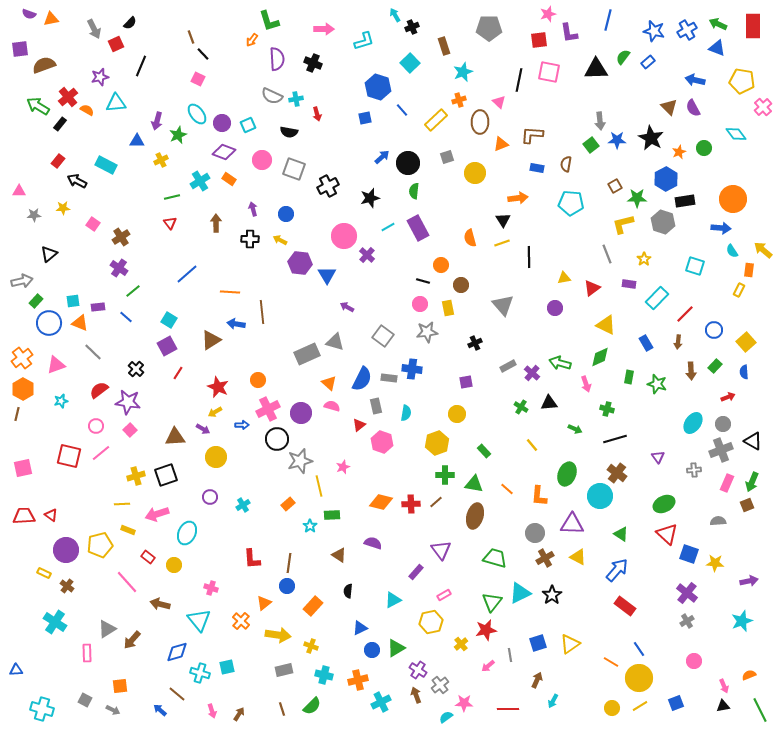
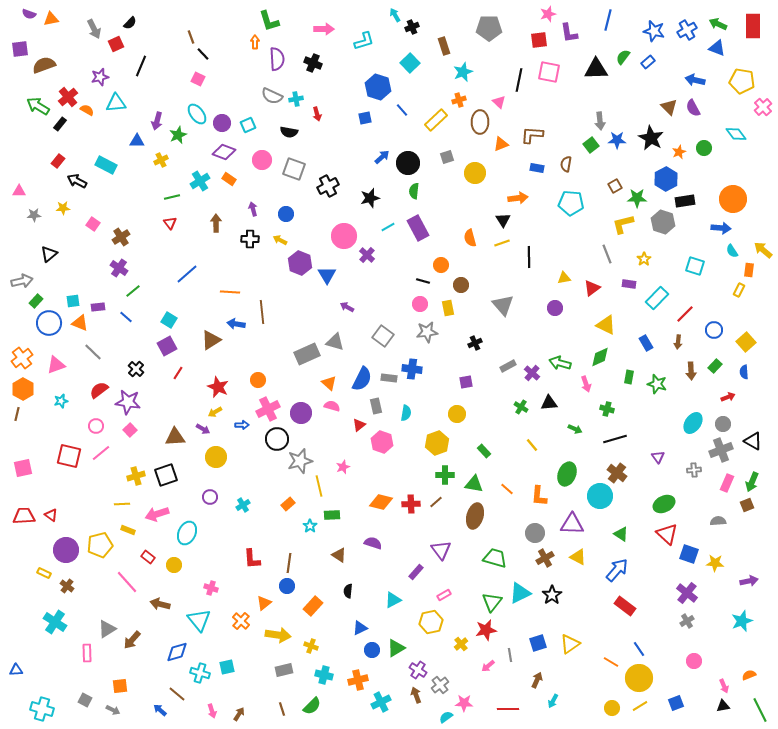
orange arrow at (252, 40): moved 3 px right, 2 px down; rotated 144 degrees clockwise
purple hexagon at (300, 263): rotated 15 degrees clockwise
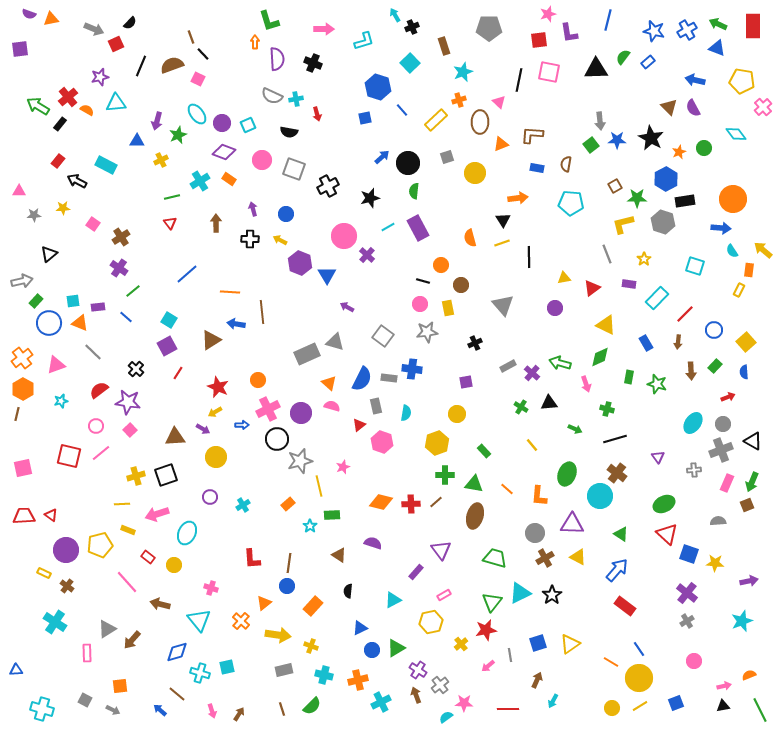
gray arrow at (94, 29): rotated 42 degrees counterclockwise
brown semicircle at (44, 65): moved 128 px right
pink arrow at (724, 686): rotated 80 degrees counterclockwise
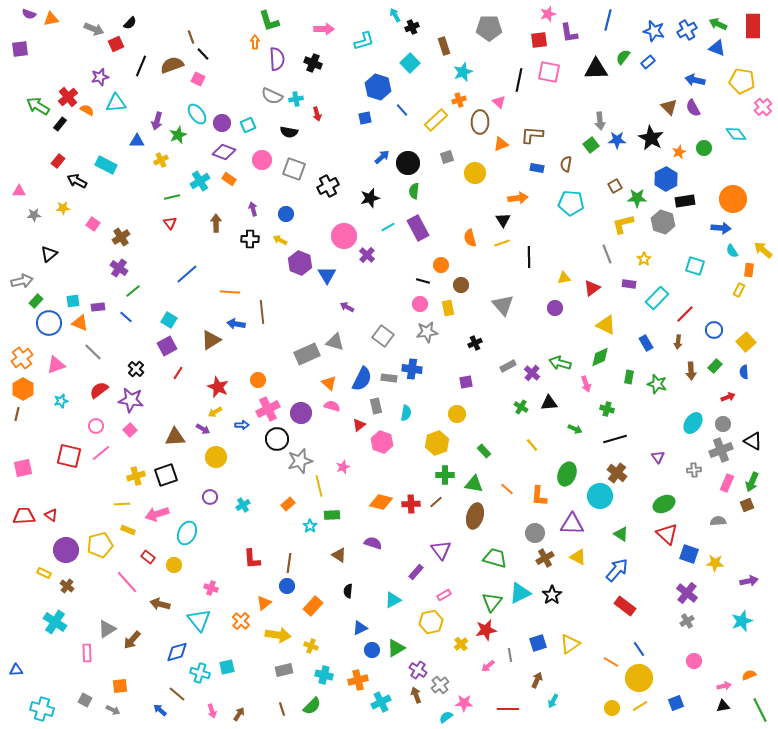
purple star at (128, 402): moved 3 px right, 2 px up
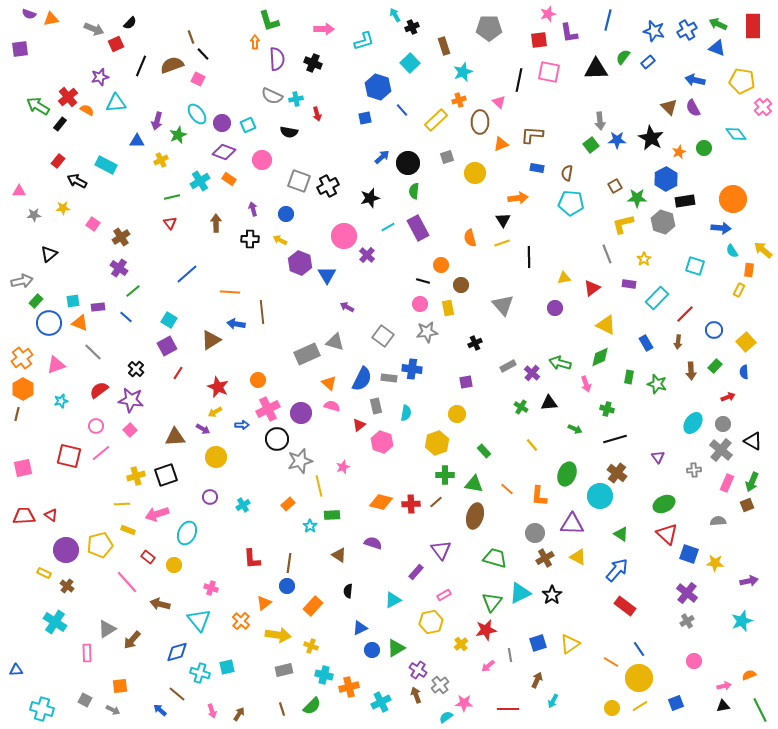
brown semicircle at (566, 164): moved 1 px right, 9 px down
gray square at (294, 169): moved 5 px right, 12 px down
gray cross at (721, 450): rotated 30 degrees counterclockwise
orange cross at (358, 680): moved 9 px left, 7 px down
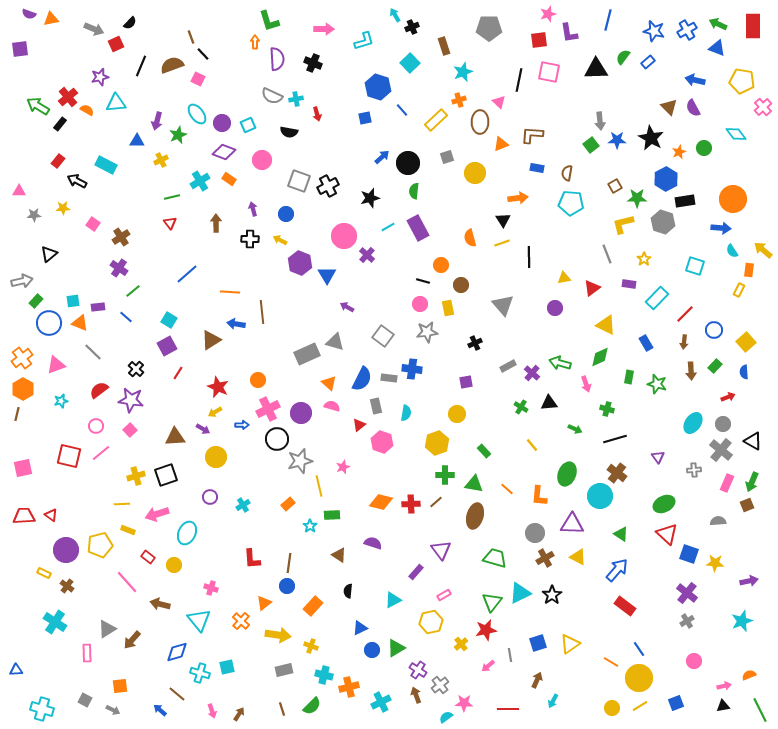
brown arrow at (678, 342): moved 6 px right
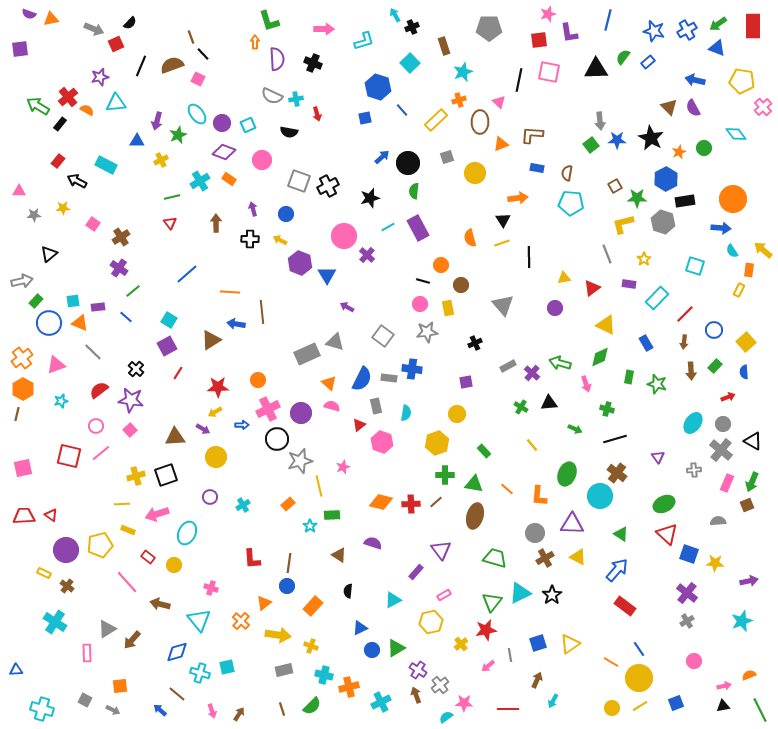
green arrow at (718, 24): rotated 60 degrees counterclockwise
red star at (218, 387): rotated 25 degrees counterclockwise
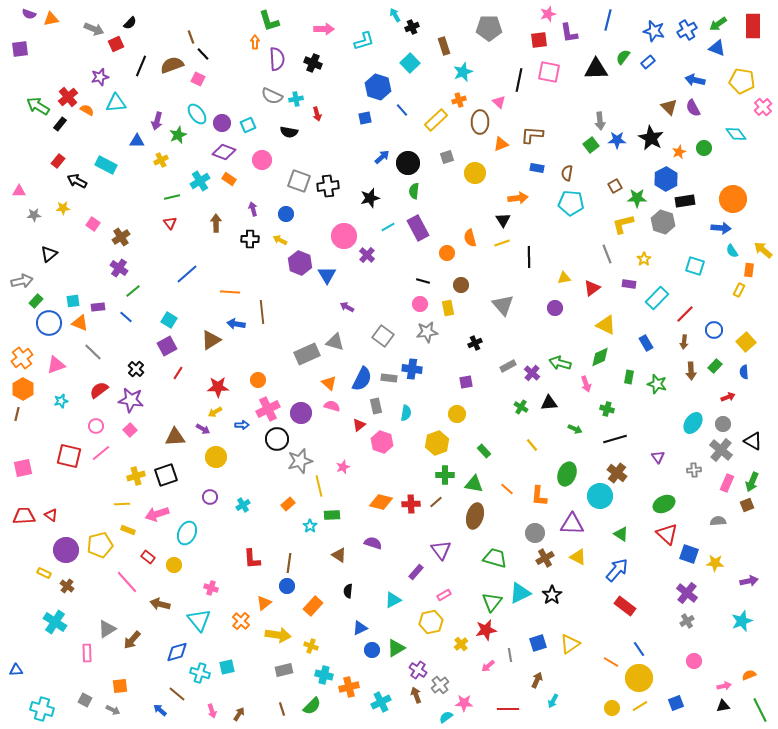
black cross at (328, 186): rotated 20 degrees clockwise
orange circle at (441, 265): moved 6 px right, 12 px up
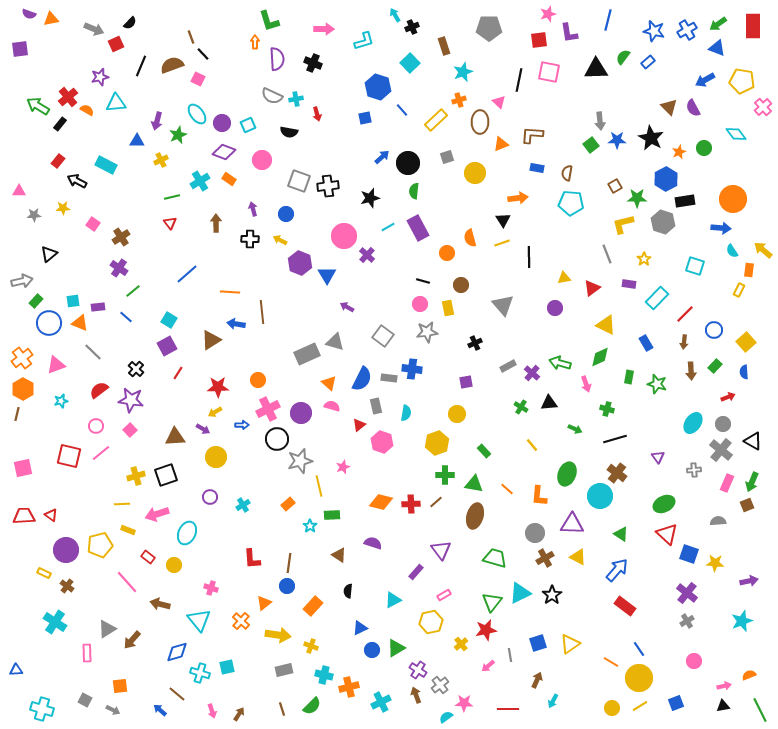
blue arrow at (695, 80): moved 10 px right; rotated 42 degrees counterclockwise
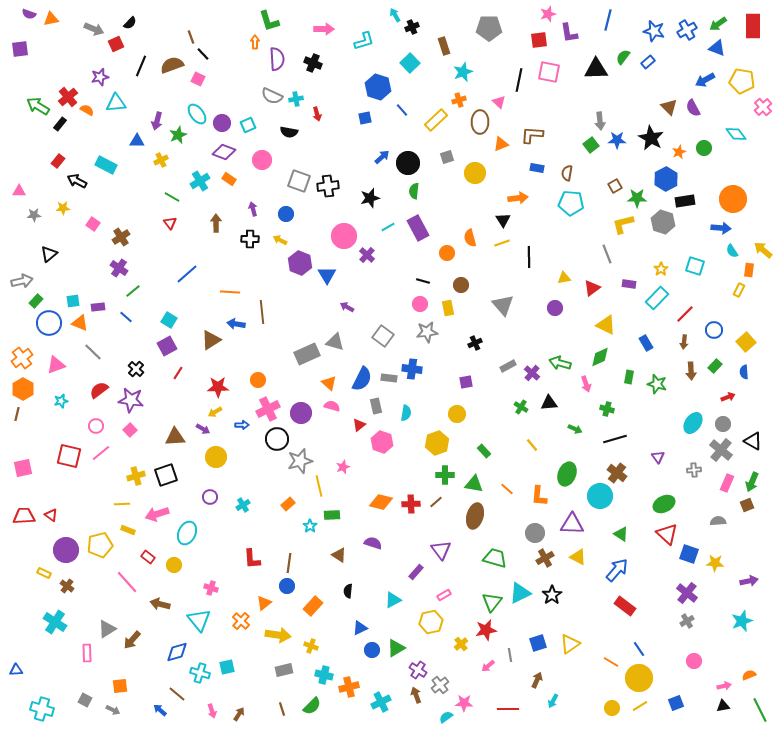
green line at (172, 197): rotated 42 degrees clockwise
yellow star at (644, 259): moved 17 px right, 10 px down
